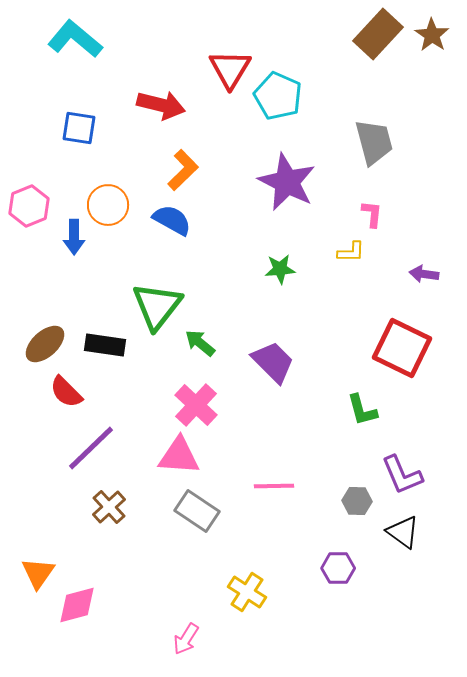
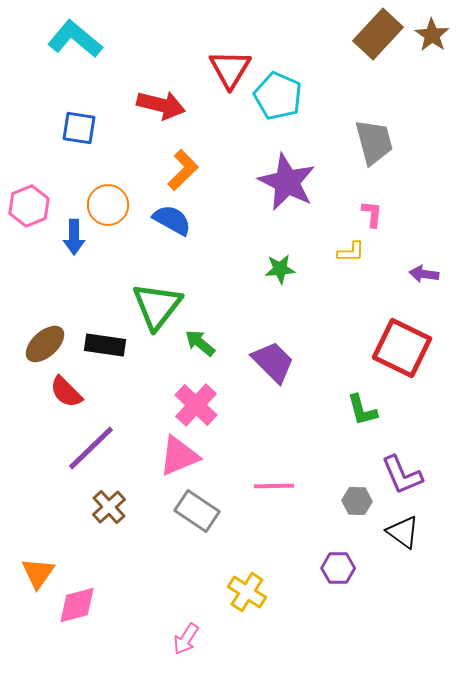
pink triangle: rotated 27 degrees counterclockwise
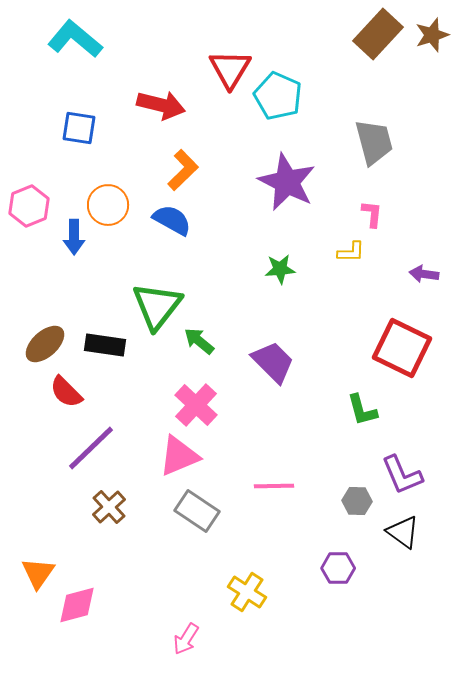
brown star: rotated 20 degrees clockwise
green arrow: moved 1 px left, 2 px up
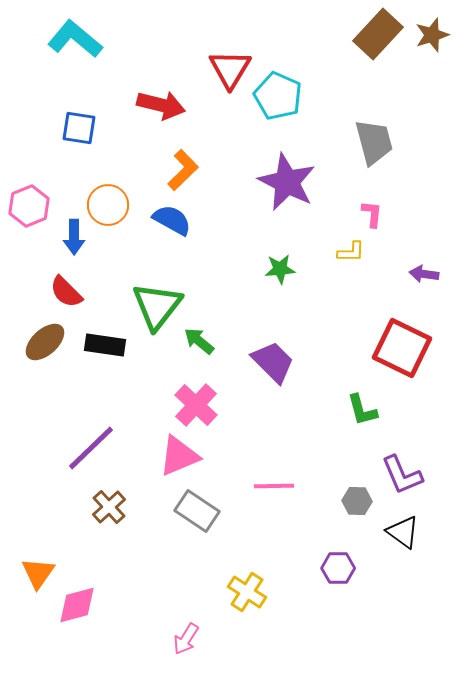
brown ellipse: moved 2 px up
red semicircle: moved 100 px up
